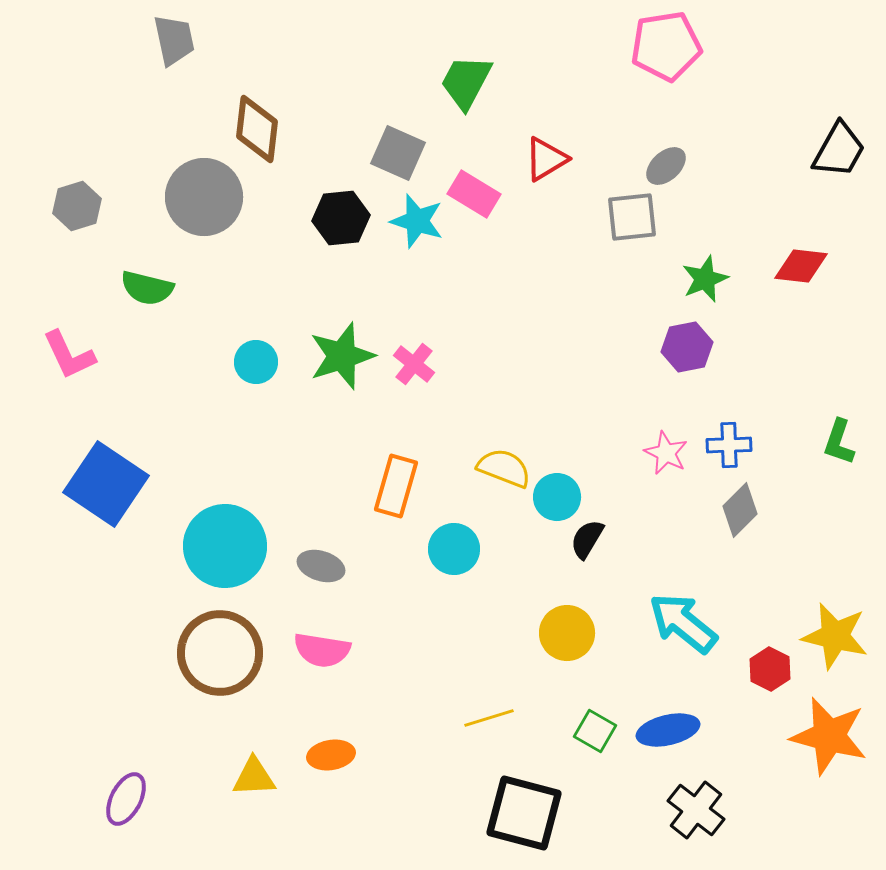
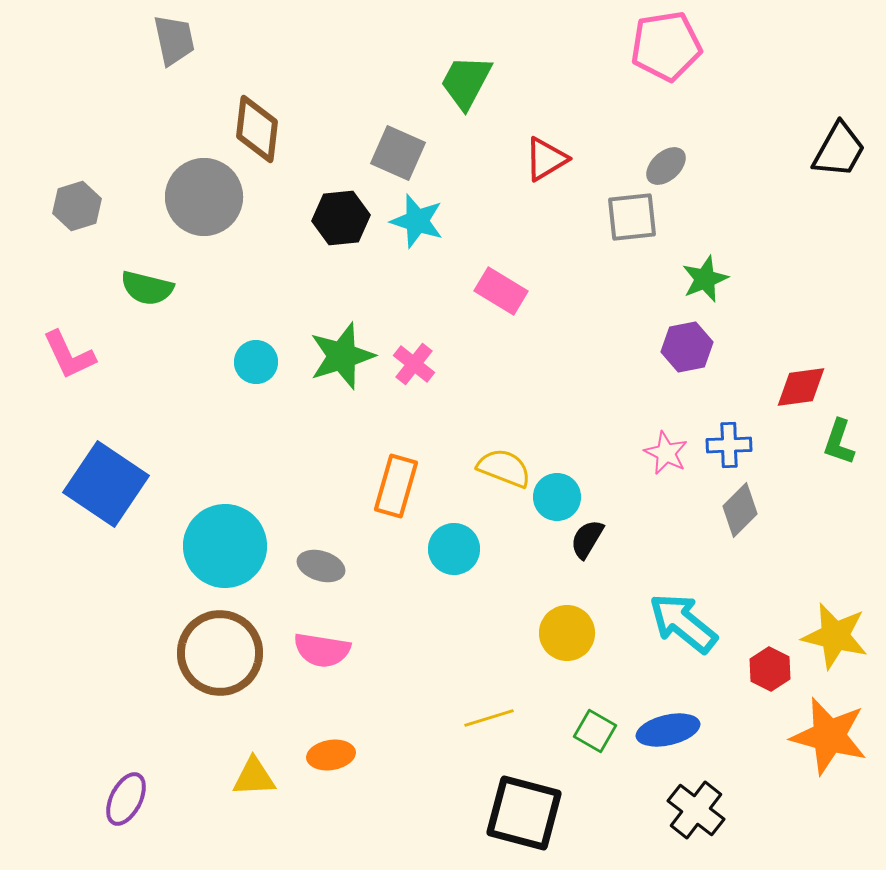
pink rectangle at (474, 194): moved 27 px right, 97 px down
red diamond at (801, 266): moved 121 px down; rotated 14 degrees counterclockwise
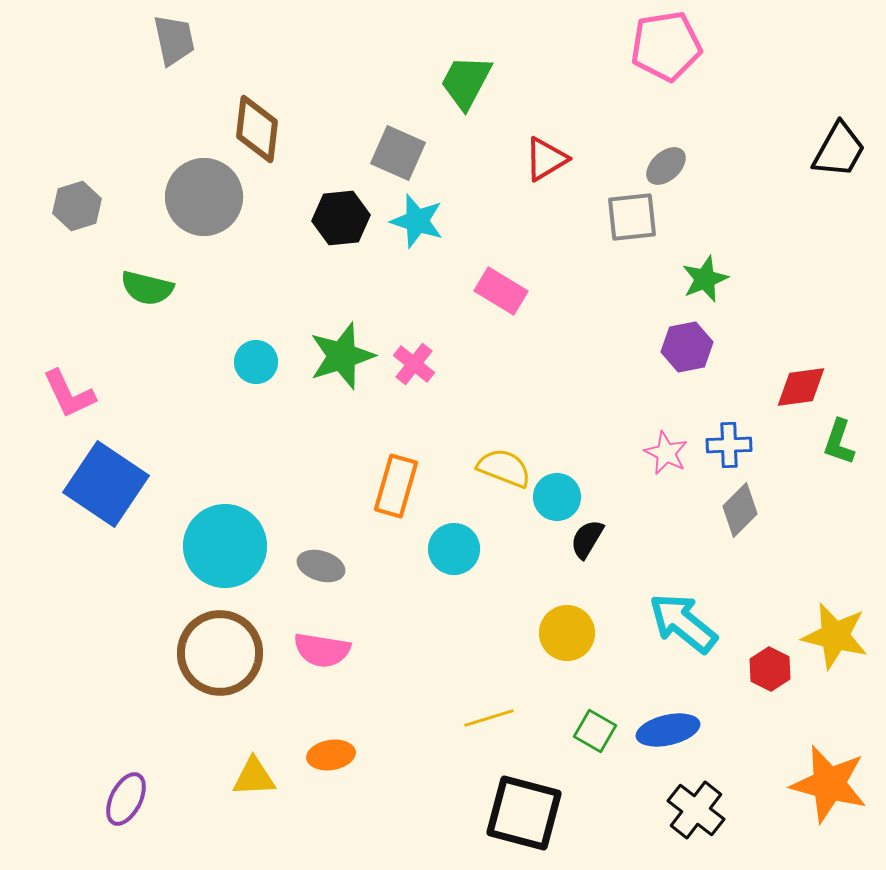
pink L-shape at (69, 355): moved 39 px down
orange star at (829, 736): moved 48 px down
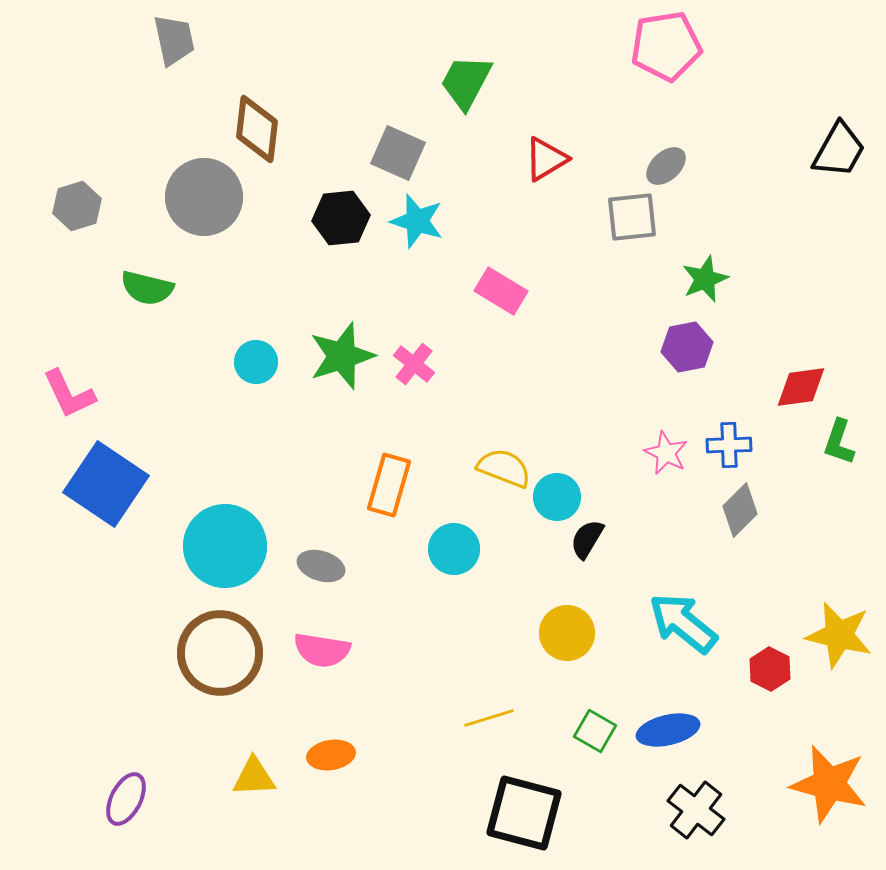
orange rectangle at (396, 486): moved 7 px left, 1 px up
yellow star at (835, 636): moved 4 px right, 1 px up
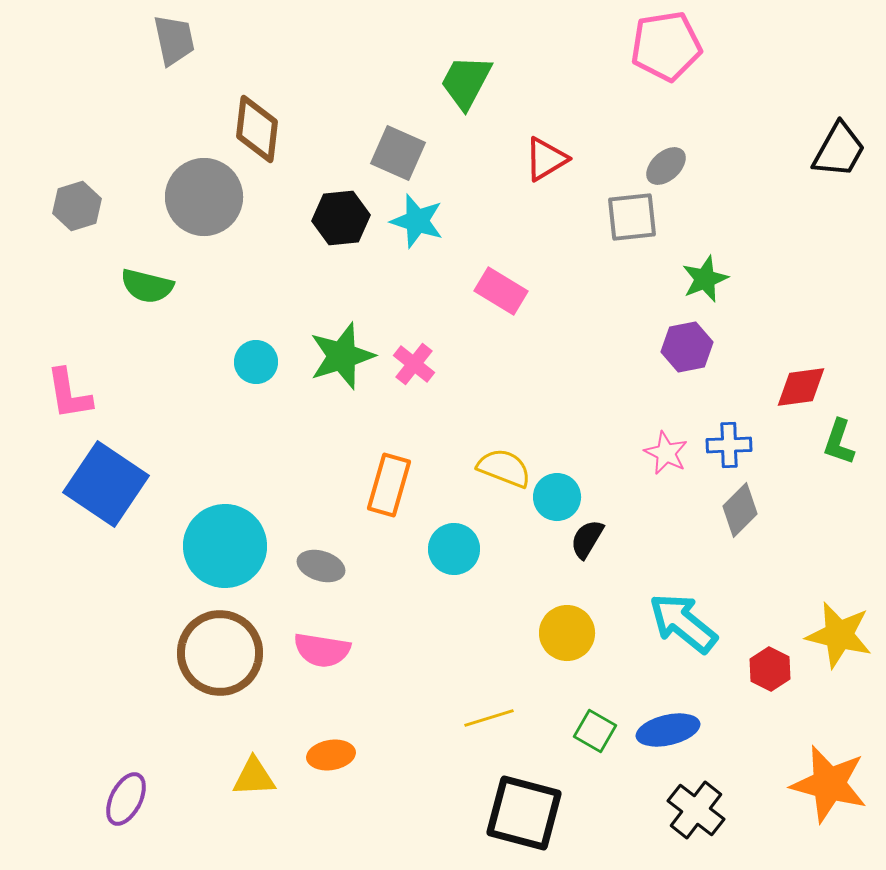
green semicircle at (147, 288): moved 2 px up
pink L-shape at (69, 394): rotated 16 degrees clockwise
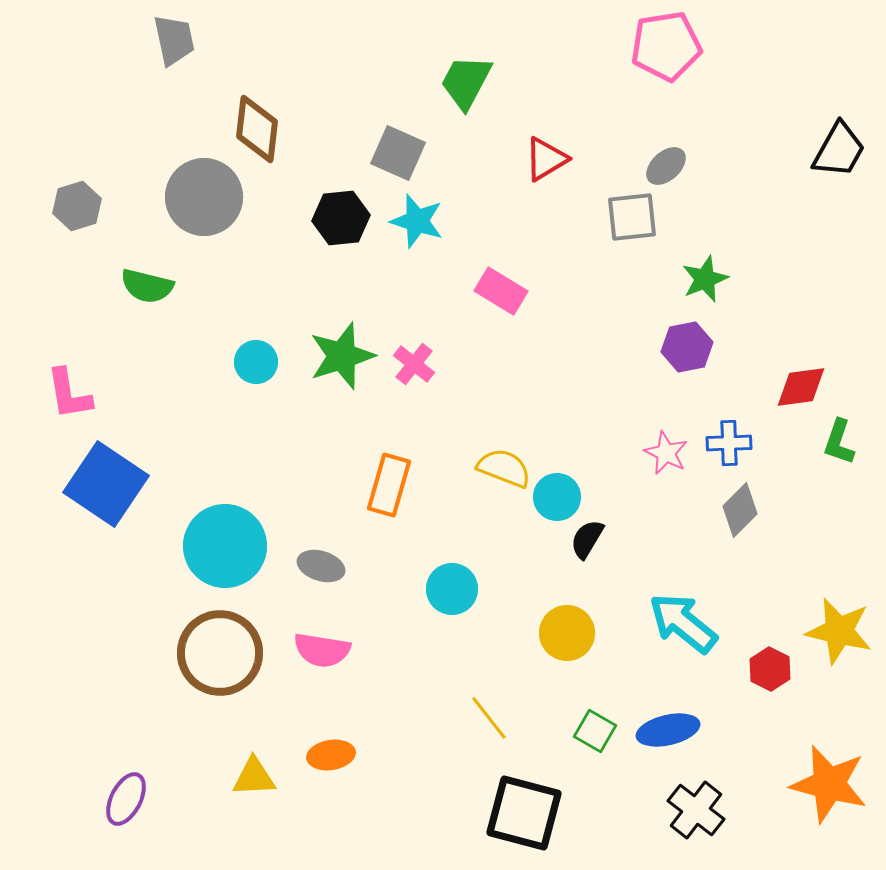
blue cross at (729, 445): moved 2 px up
cyan circle at (454, 549): moved 2 px left, 40 px down
yellow star at (839, 635): moved 4 px up
yellow line at (489, 718): rotated 69 degrees clockwise
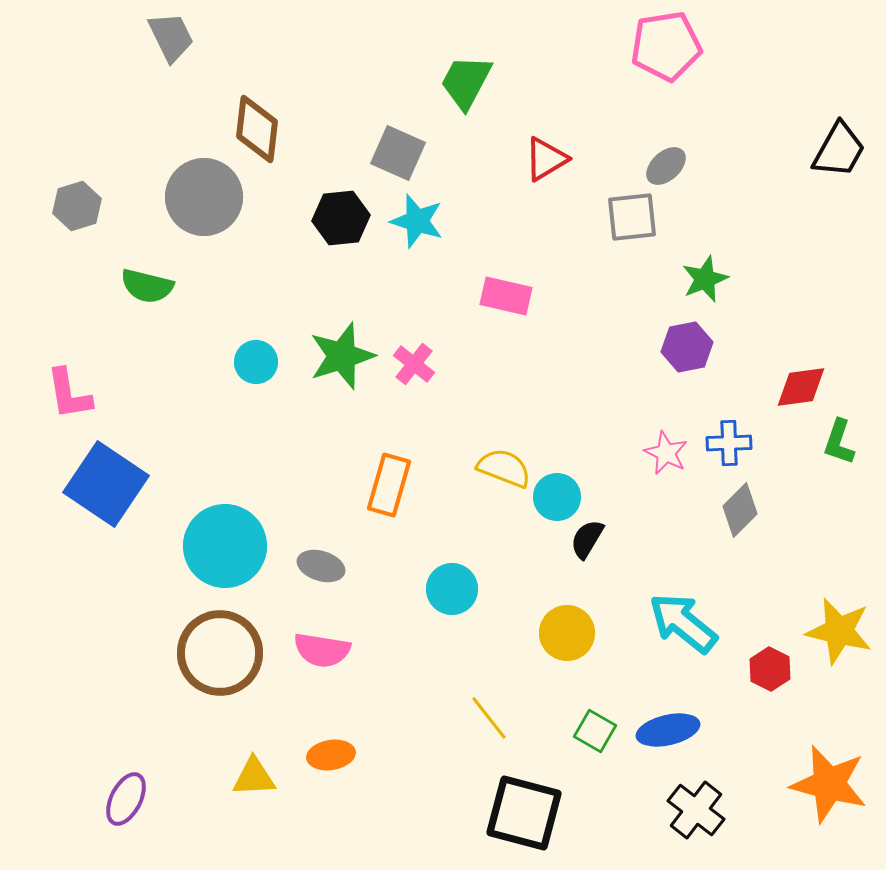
gray trapezoid at (174, 40): moved 3 px left, 3 px up; rotated 14 degrees counterclockwise
pink rectangle at (501, 291): moved 5 px right, 5 px down; rotated 18 degrees counterclockwise
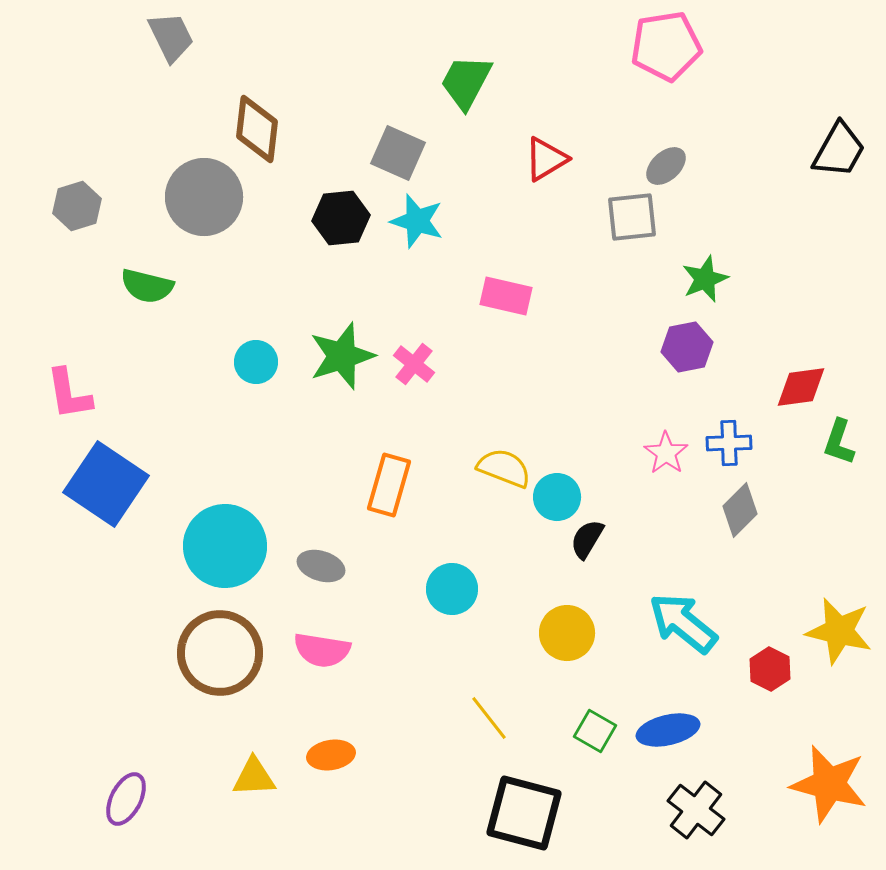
pink star at (666, 453): rotated 9 degrees clockwise
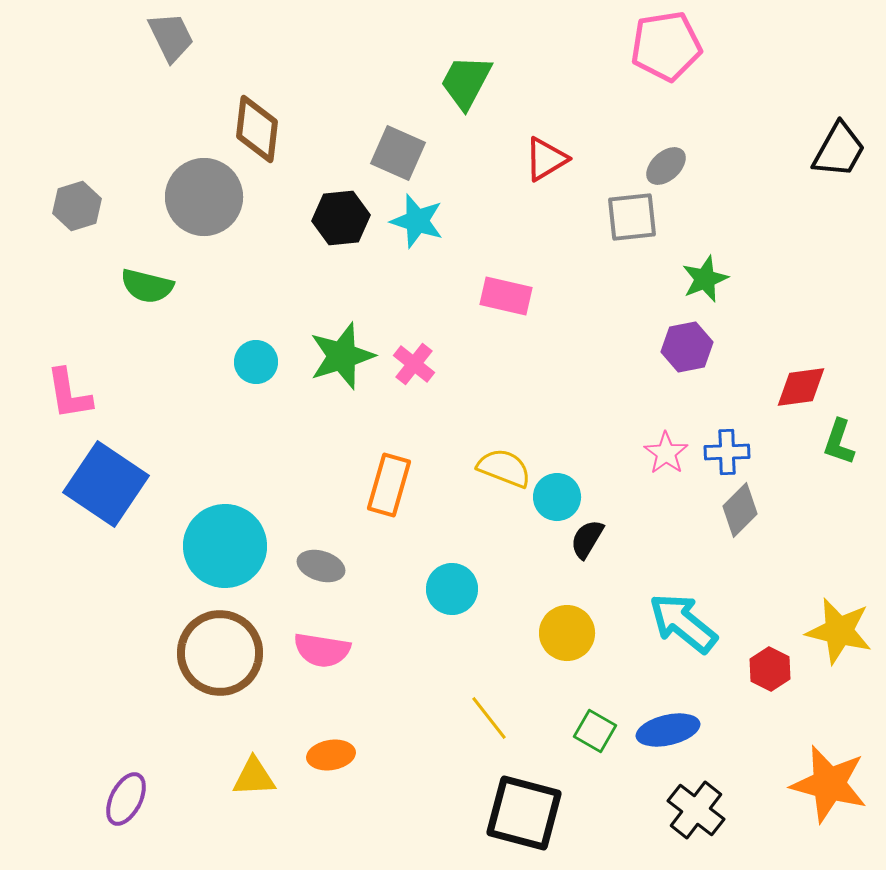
blue cross at (729, 443): moved 2 px left, 9 px down
